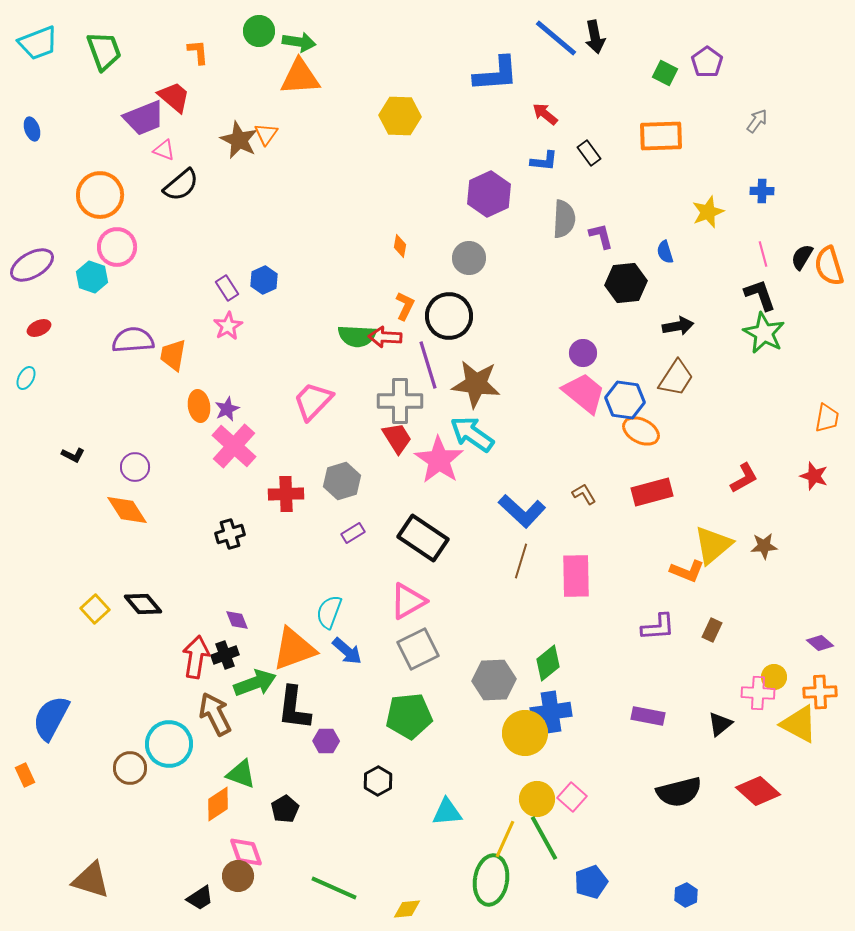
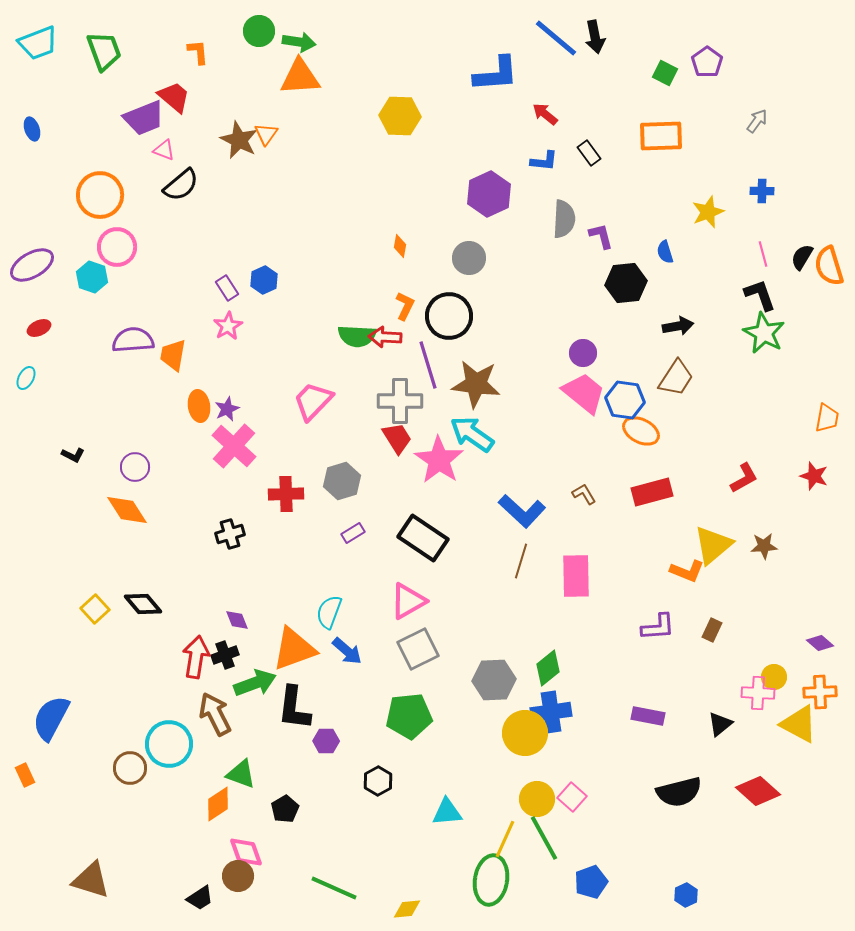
green diamond at (548, 663): moved 5 px down
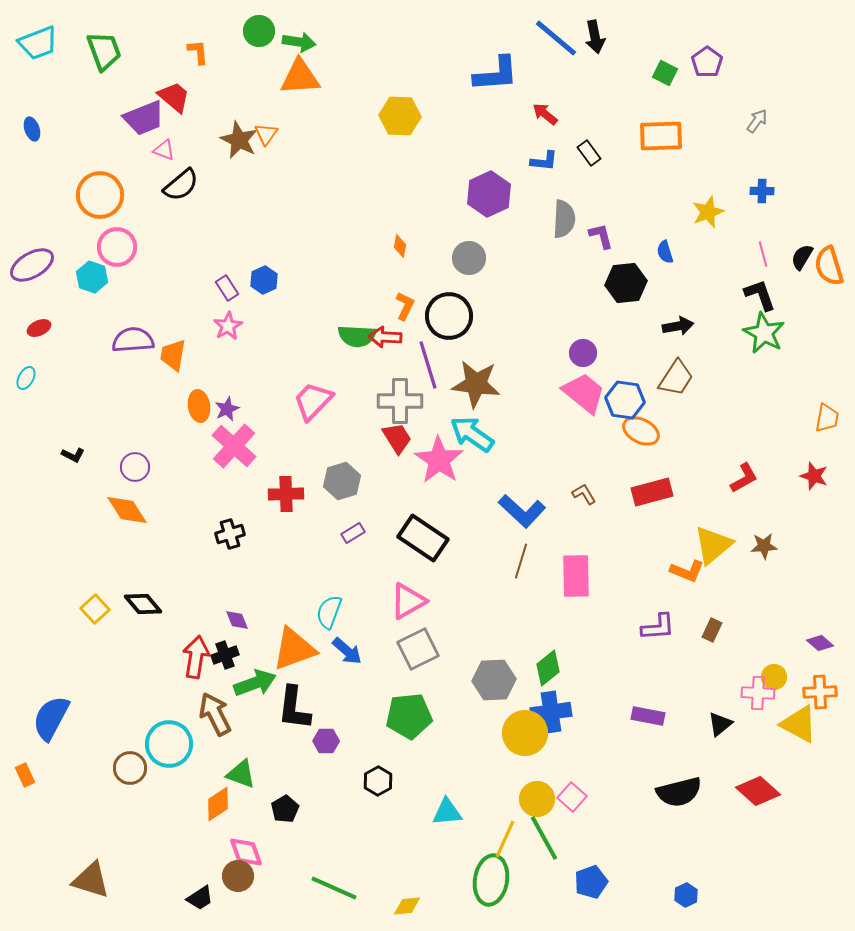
yellow diamond at (407, 909): moved 3 px up
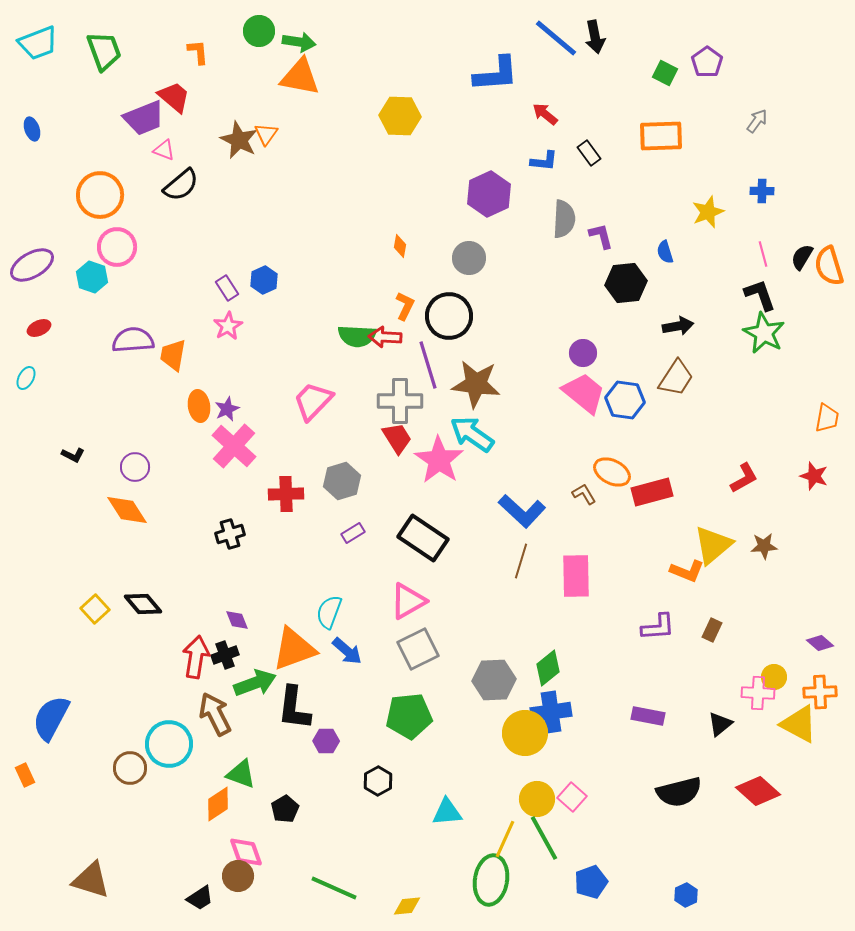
orange triangle at (300, 77): rotated 15 degrees clockwise
orange ellipse at (641, 431): moved 29 px left, 41 px down
